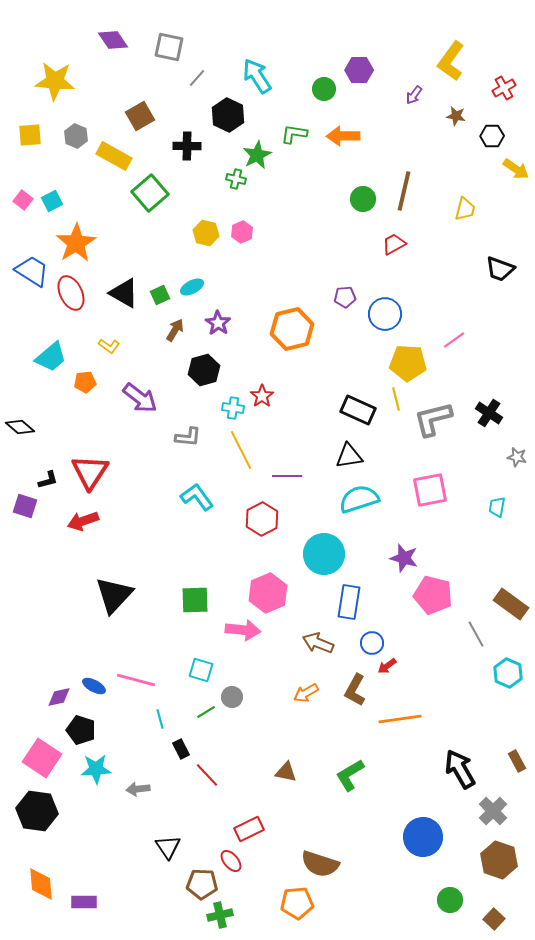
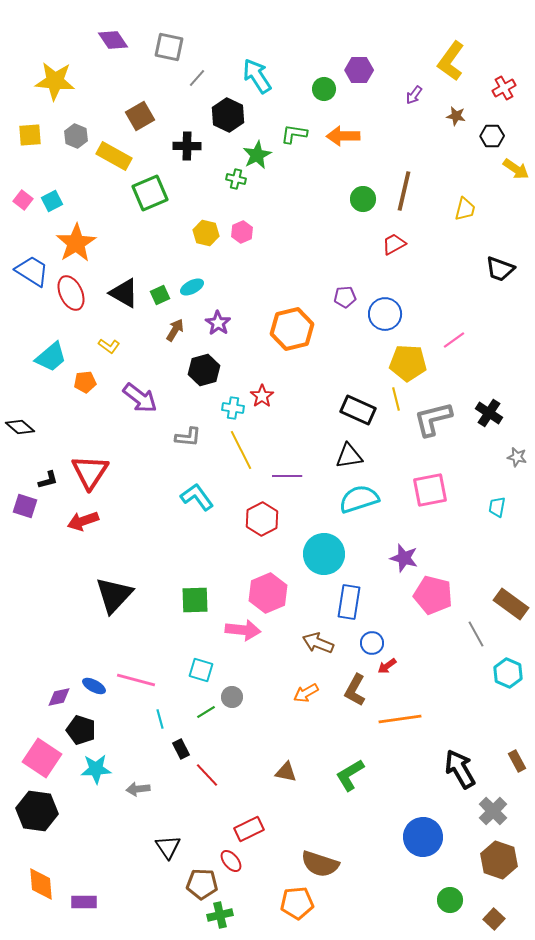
green square at (150, 193): rotated 18 degrees clockwise
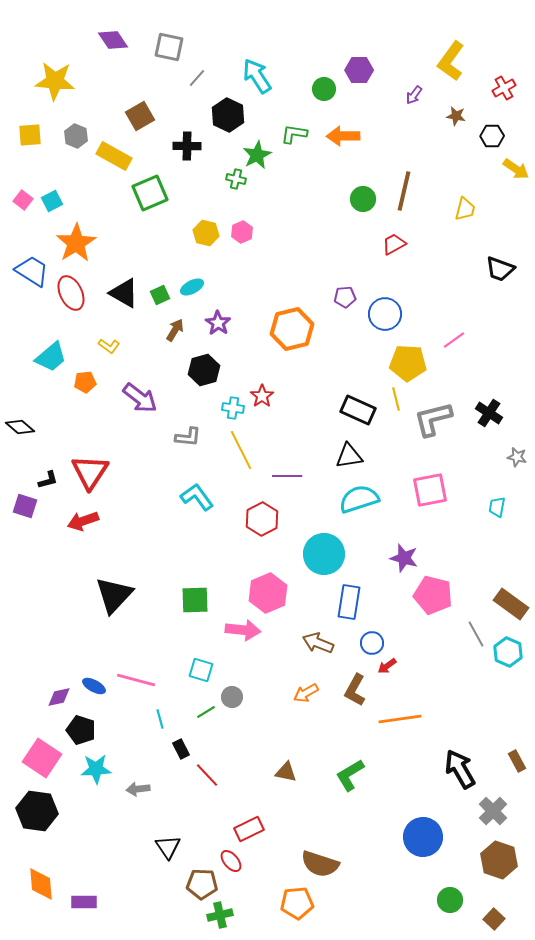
cyan hexagon at (508, 673): moved 21 px up
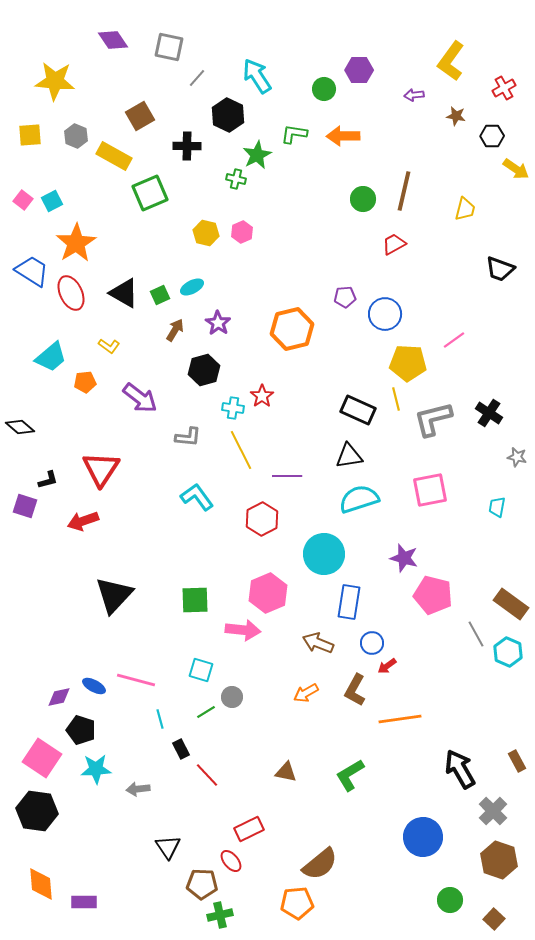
purple arrow at (414, 95): rotated 48 degrees clockwise
red triangle at (90, 472): moved 11 px right, 3 px up
brown semicircle at (320, 864): rotated 57 degrees counterclockwise
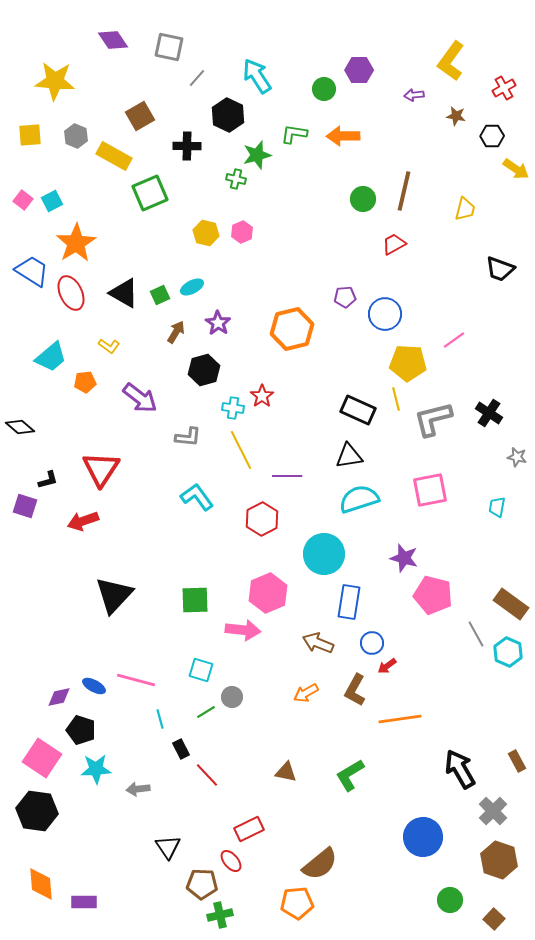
green star at (257, 155): rotated 12 degrees clockwise
brown arrow at (175, 330): moved 1 px right, 2 px down
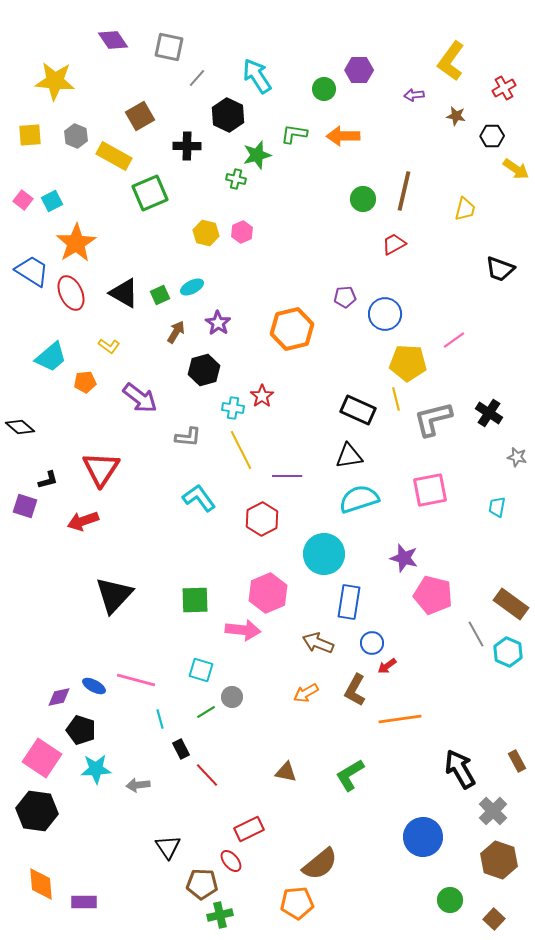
cyan L-shape at (197, 497): moved 2 px right, 1 px down
gray arrow at (138, 789): moved 4 px up
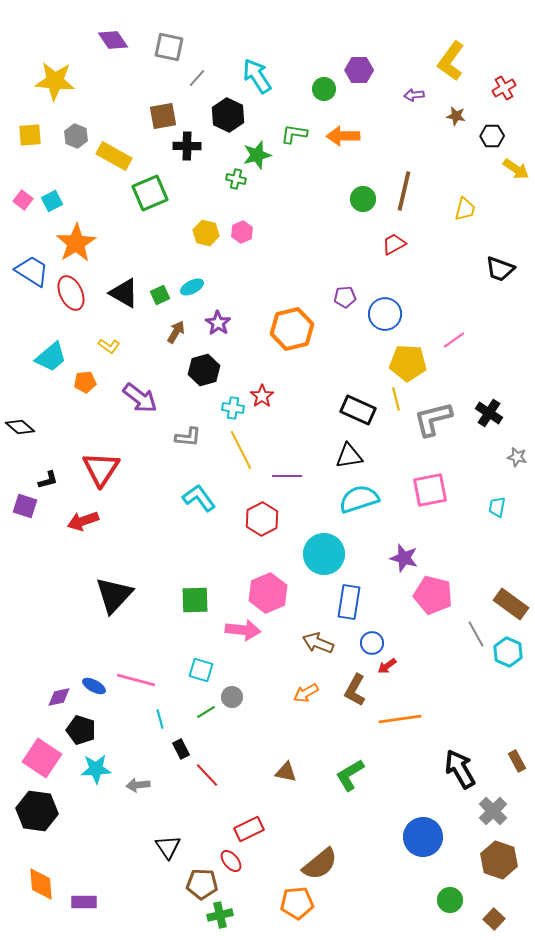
brown square at (140, 116): moved 23 px right; rotated 20 degrees clockwise
